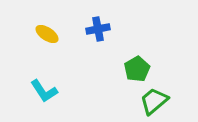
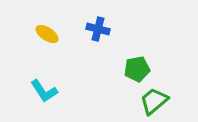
blue cross: rotated 25 degrees clockwise
green pentagon: rotated 20 degrees clockwise
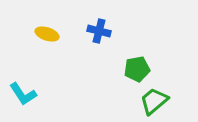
blue cross: moved 1 px right, 2 px down
yellow ellipse: rotated 15 degrees counterclockwise
cyan L-shape: moved 21 px left, 3 px down
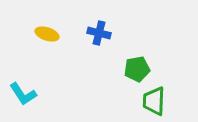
blue cross: moved 2 px down
green trapezoid: rotated 48 degrees counterclockwise
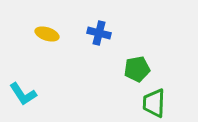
green trapezoid: moved 2 px down
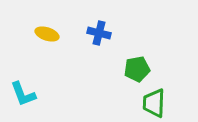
cyan L-shape: rotated 12 degrees clockwise
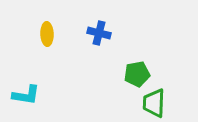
yellow ellipse: rotated 70 degrees clockwise
green pentagon: moved 5 px down
cyan L-shape: moved 3 px right, 1 px down; rotated 60 degrees counterclockwise
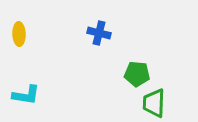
yellow ellipse: moved 28 px left
green pentagon: rotated 15 degrees clockwise
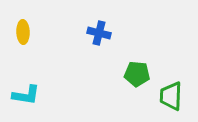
yellow ellipse: moved 4 px right, 2 px up
green trapezoid: moved 17 px right, 7 px up
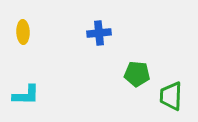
blue cross: rotated 20 degrees counterclockwise
cyan L-shape: rotated 8 degrees counterclockwise
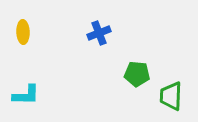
blue cross: rotated 15 degrees counterclockwise
